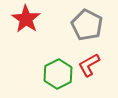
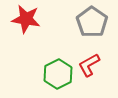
red star: rotated 24 degrees counterclockwise
gray pentagon: moved 5 px right, 3 px up; rotated 8 degrees clockwise
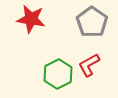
red star: moved 5 px right
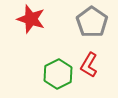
red star: rotated 8 degrees clockwise
red L-shape: rotated 30 degrees counterclockwise
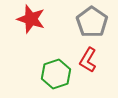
red L-shape: moved 1 px left, 5 px up
green hexagon: moved 2 px left; rotated 8 degrees clockwise
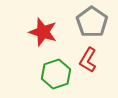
red star: moved 12 px right, 13 px down
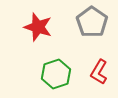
red star: moved 5 px left, 5 px up
red L-shape: moved 11 px right, 12 px down
